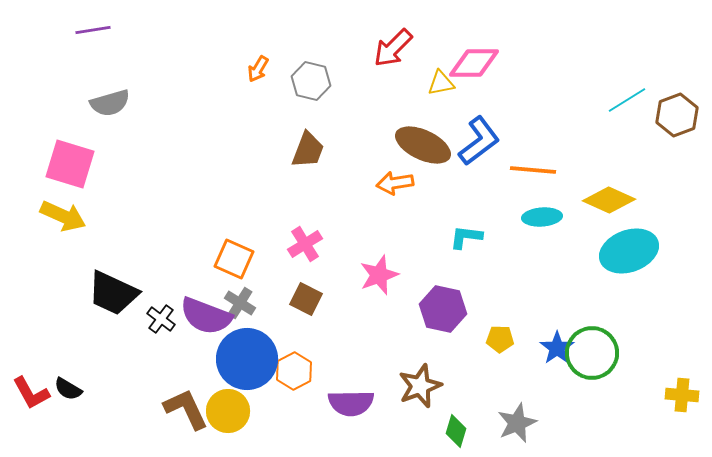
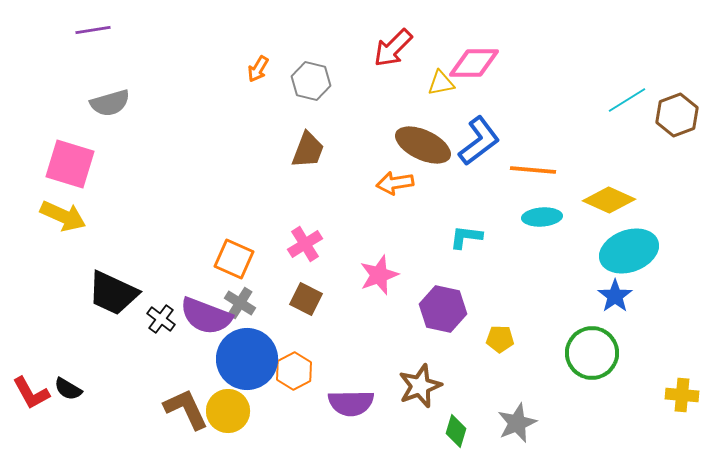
blue star at (557, 348): moved 58 px right, 52 px up
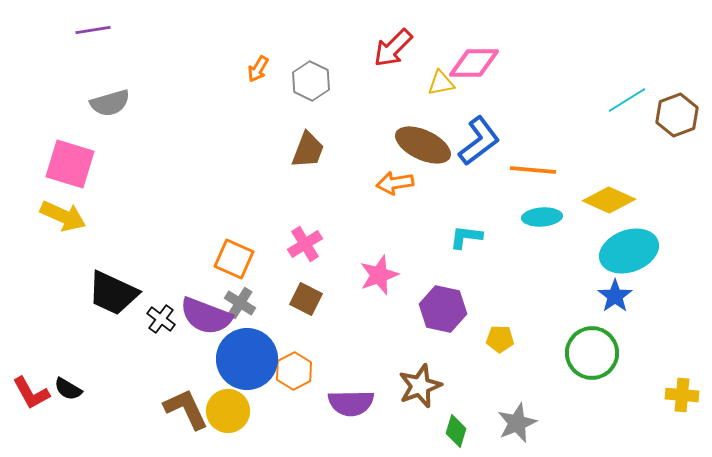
gray hexagon at (311, 81): rotated 12 degrees clockwise
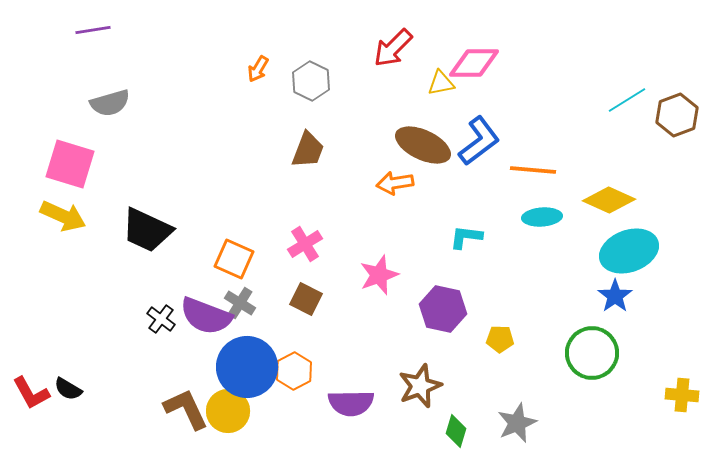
black trapezoid at (113, 293): moved 34 px right, 63 px up
blue circle at (247, 359): moved 8 px down
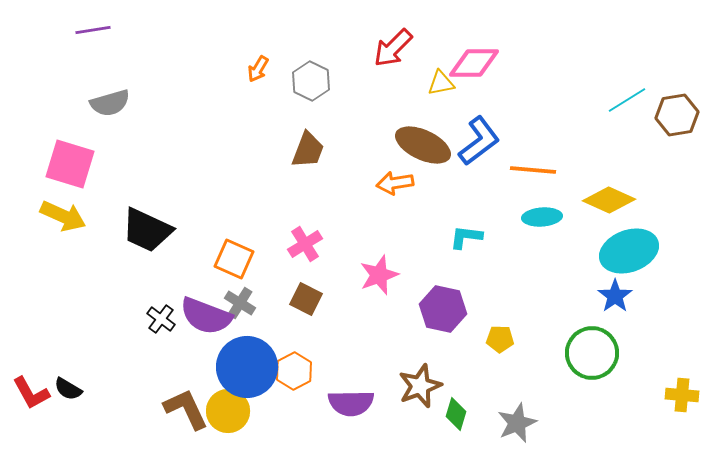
brown hexagon at (677, 115): rotated 12 degrees clockwise
green diamond at (456, 431): moved 17 px up
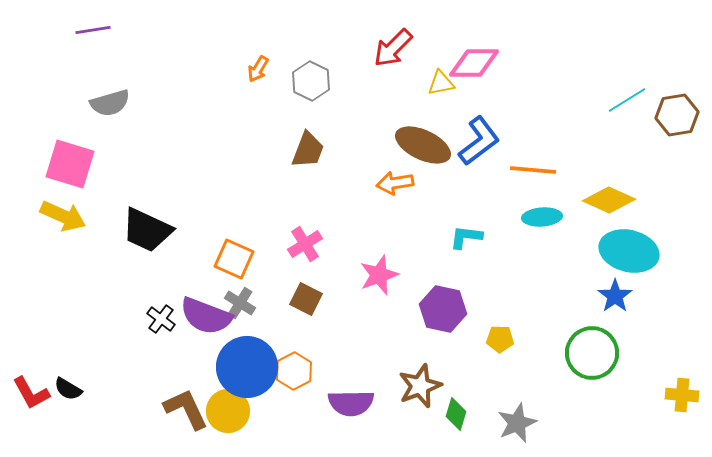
cyan ellipse at (629, 251): rotated 34 degrees clockwise
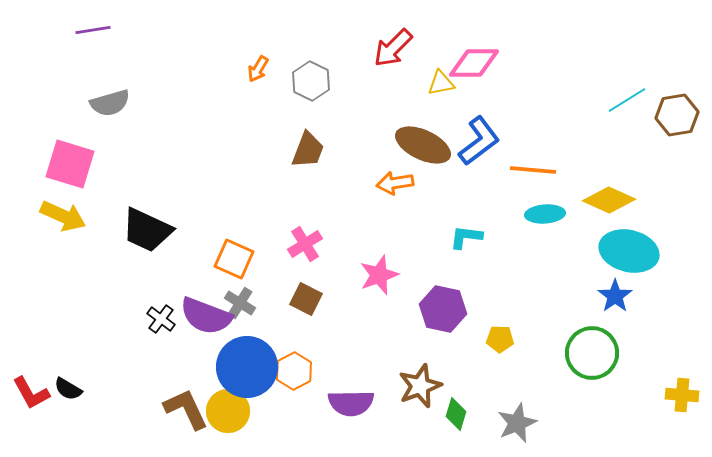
cyan ellipse at (542, 217): moved 3 px right, 3 px up
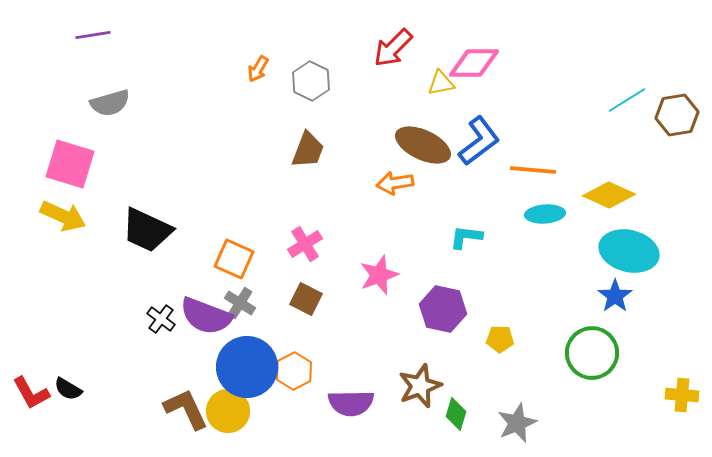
purple line at (93, 30): moved 5 px down
yellow diamond at (609, 200): moved 5 px up
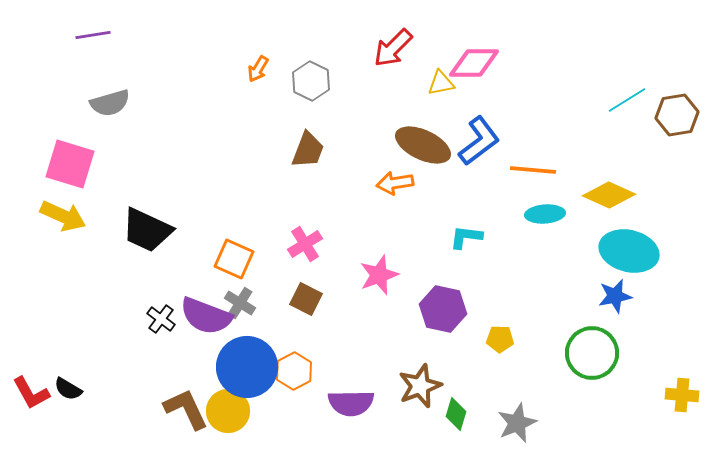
blue star at (615, 296): rotated 24 degrees clockwise
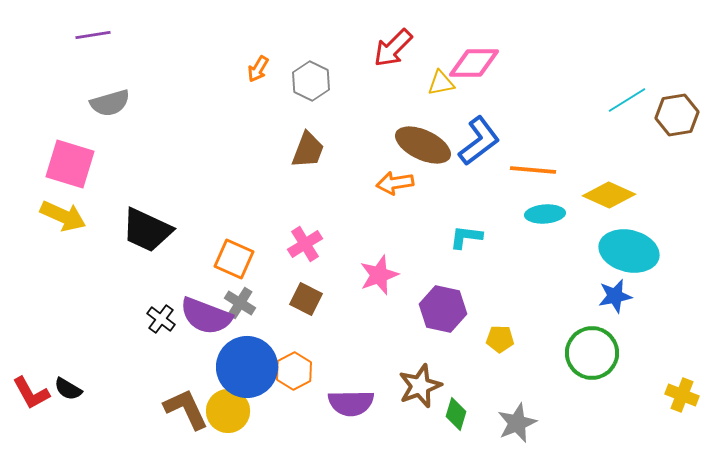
yellow cross at (682, 395): rotated 16 degrees clockwise
